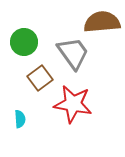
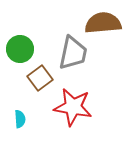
brown semicircle: moved 1 px right, 1 px down
green circle: moved 4 px left, 7 px down
gray trapezoid: rotated 48 degrees clockwise
red star: moved 3 px down
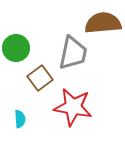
green circle: moved 4 px left, 1 px up
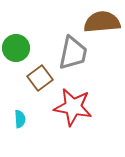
brown semicircle: moved 1 px left, 1 px up
